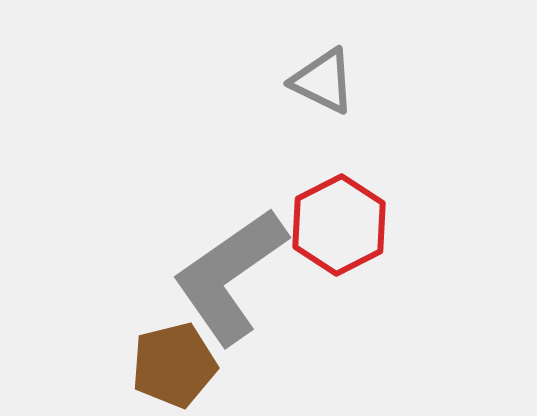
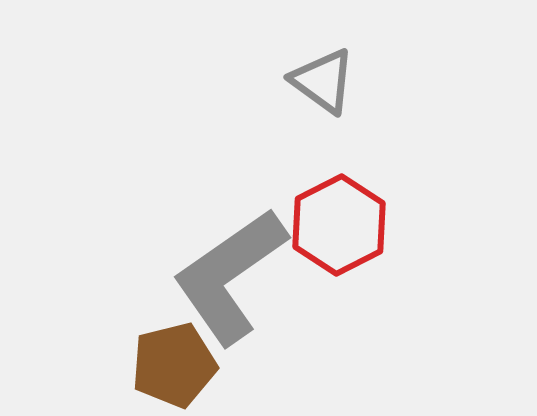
gray triangle: rotated 10 degrees clockwise
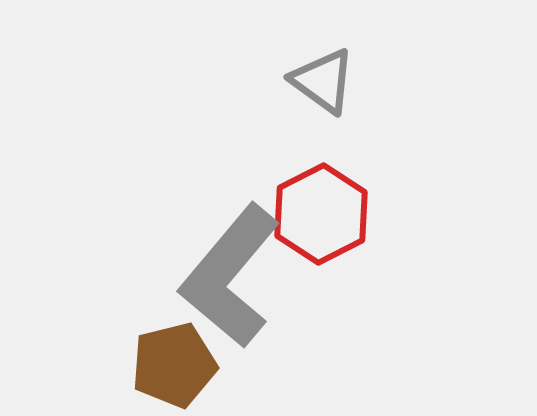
red hexagon: moved 18 px left, 11 px up
gray L-shape: rotated 15 degrees counterclockwise
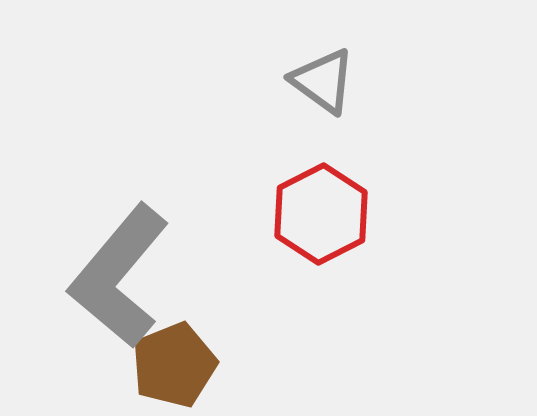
gray L-shape: moved 111 px left
brown pentagon: rotated 8 degrees counterclockwise
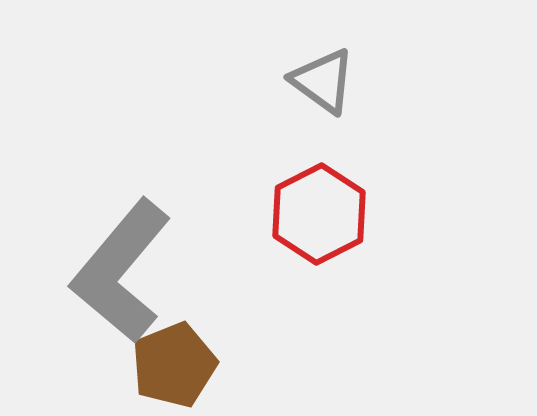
red hexagon: moved 2 px left
gray L-shape: moved 2 px right, 5 px up
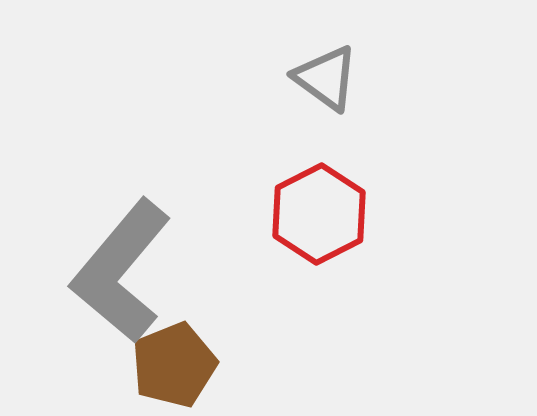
gray triangle: moved 3 px right, 3 px up
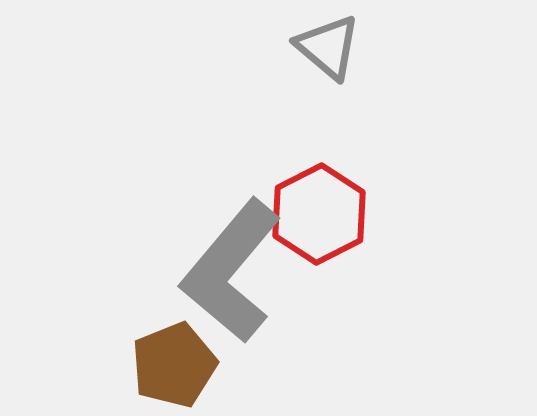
gray triangle: moved 2 px right, 31 px up; rotated 4 degrees clockwise
gray L-shape: moved 110 px right
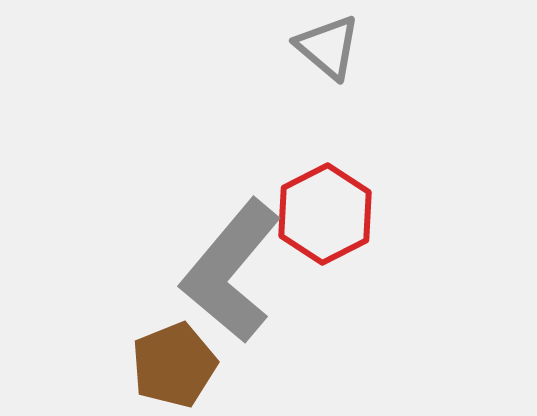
red hexagon: moved 6 px right
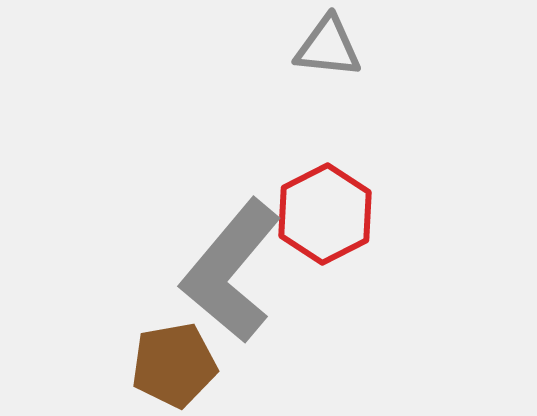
gray triangle: rotated 34 degrees counterclockwise
brown pentagon: rotated 12 degrees clockwise
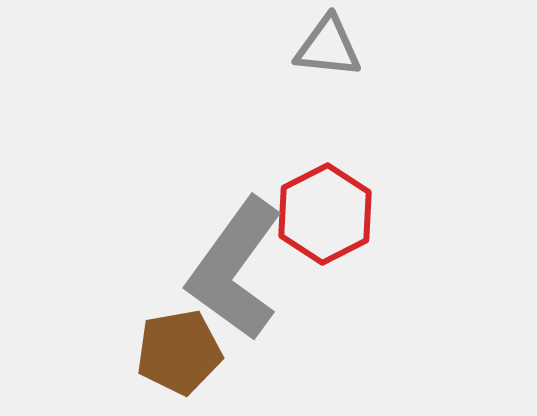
gray L-shape: moved 4 px right, 2 px up; rotated 4 degrees counterclockwise
brown pentagon: moved 5 px right, 13 px up
